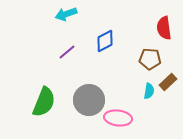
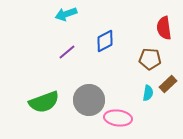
brown rectangle: moved 2 px down
cyan semicircle: moved 1 px left, 2 px down
green semicircle: rotated 48 degrees clockwise
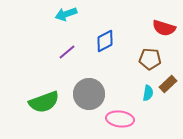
red semicircle: rotated 65 degrees counterclockwise
gray circle: moved 6 px up
pink ellipse: moved 2 px right, 1 px down
